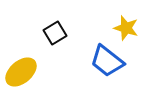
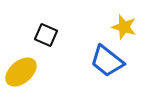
yellow star: moved 2 px left, 1 px up
black square: moved 9 px left, 2 px down; rotated 35 degrees counterclockwise
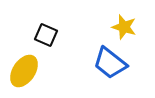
blue trapezoid: moved 3 px right, 2 px down
yellow ellipse: moved 3 px right, 1 px up; rotated 16 degrees counterclockwise
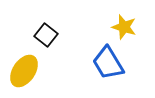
black square: rotated 15 degrees clockwise
blue trapezoid: moved 2 px left; rotated 21 degrees clockwise
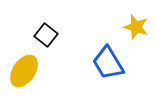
yellow star: moved 12 px right
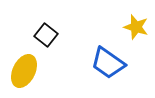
blue trapezoid: rotated 24 degrees counterclockwise
yellow ellipse: rotated 8 degrees counterclockwise
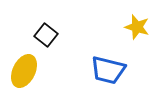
yellow star: moved 1 px right
blue trapezoid: moved 7 px down; rotated 21 degrees counterclockwise
